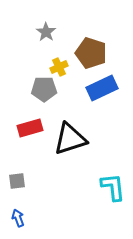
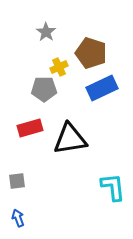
black triangle: rotated 9 degrees clockwise
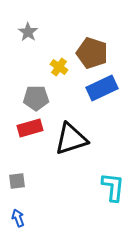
gray star: moved 18 px left
brown pentagon: moved 1 px right
yellow cross: rotated 30 degrees counterclockwise
gray pentagon: moved 8 px left, 9 px down
black triangle: moved 1 px right; rotated 9 degrees counterclockwise
cyan L-shape: rotated 12 degrees clockwise
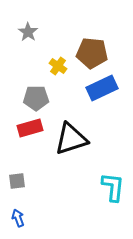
brown pentagon: rotated 12 degrees counterclockwise
yellow cross: moved 1 px left, 1 px up
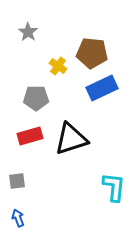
red rectangle: moved 8 px down
cyan L-shape: moved 1 px right
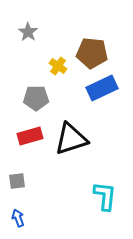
cyan L-shape: moved 9 px left, 9 px down
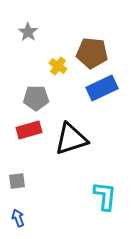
red rectangle: moved 1 px left, 6 px up
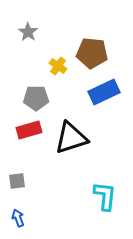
blue rectangle: moved 2 px right, 4 px down
black triangle: moved 1 px up
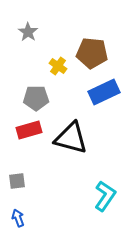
black triangle: rotated 33 degrees clockwise
cyan L-shape: rotated 28 degrees clockwise
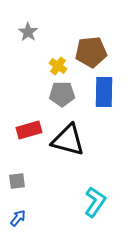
brown pentagon: moved 1 px left, 1 px up; rotated 12 degrees counterclockwise
blue rectangle: rotated 64 degrees counterclockwise
gray pentagon: moved 26 px right, 4 px up
black triangle: moved 3 px left, 2 px down
cyan L-shape: moved 10 px left, 6 px down
blue arrow: rotated 60 degrees clockwise
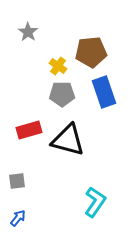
blue rectangle: rotated 20 degrees counterclockwise
